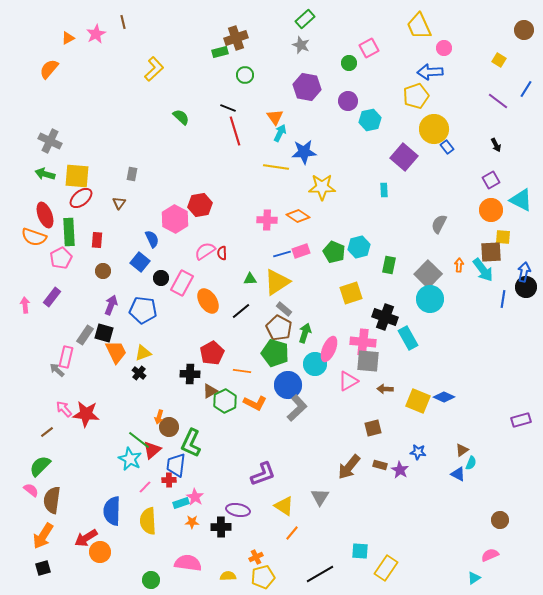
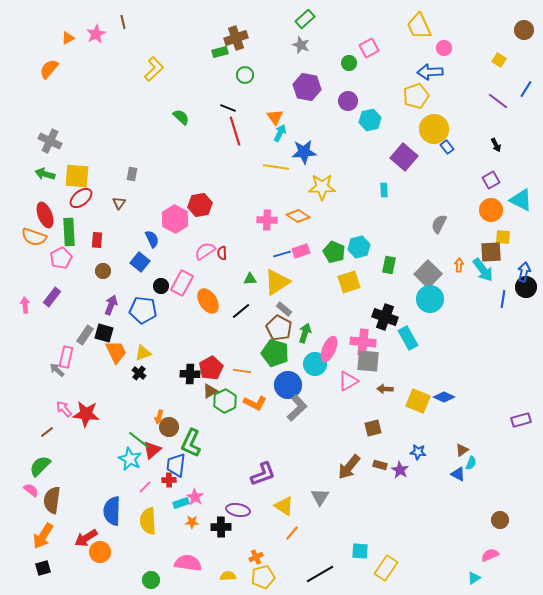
black circle at (161, 278): moved 8 px down
yellow square at (351, 293): moved 2 px left, 11 px up
red pentagon at (212, 353): moved 1 px left, 15 px down
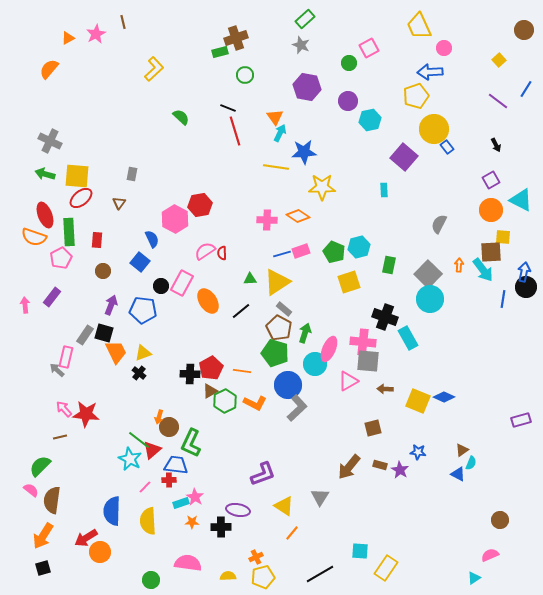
yellow square at (499, 60): rotated 16 degrees clockwise
brown line at (47, 432): moved 13 px right, 5 px down; rotated 24 degrees clockwise
blue trapezoid at (176, 465): rotated 90 degrees clockwise
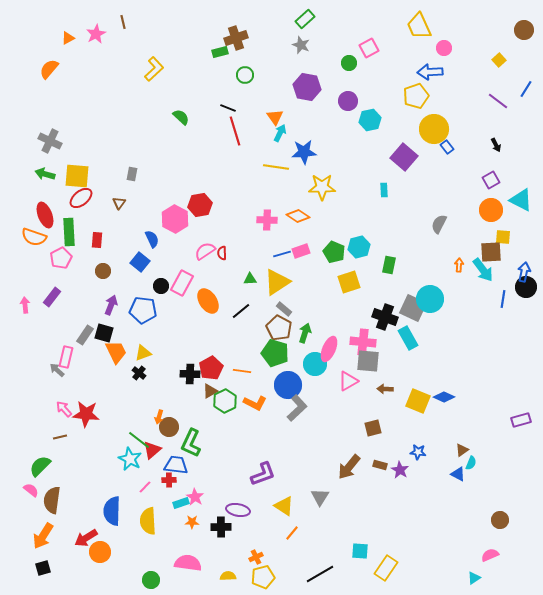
gray square at (428, 274): moved 15 px left, 34 px down; rotated 20 degrees counterclockwise
